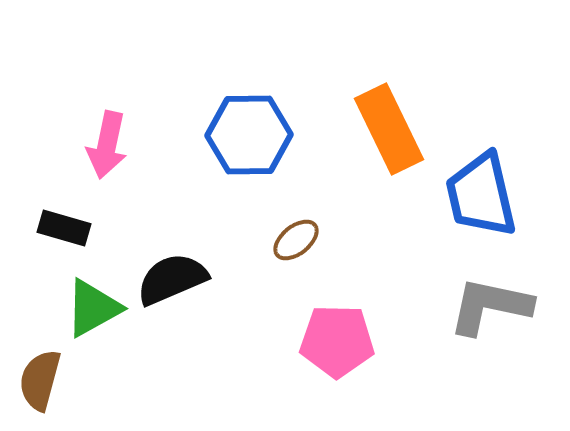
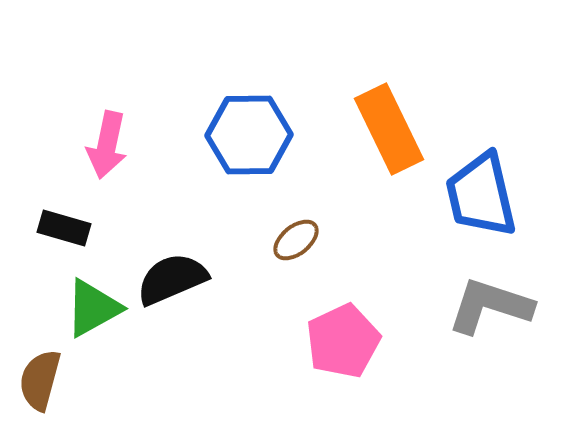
gray L-shape: rotated 6 degrees clockwise
pink pentagon: moved 6 px right; rotated 26 degrees counterclockwise
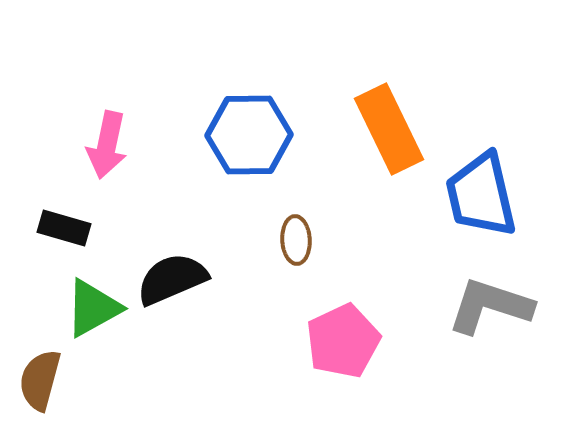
brown ellipse: rotated 54 degrees counterclockwise
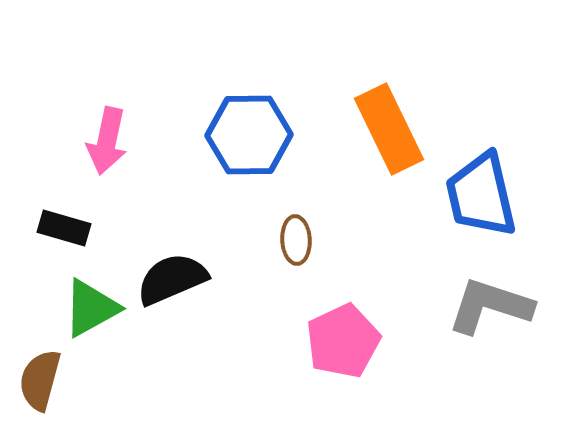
pink arrow: moved 4 px up
green triangle: moved 2 px left
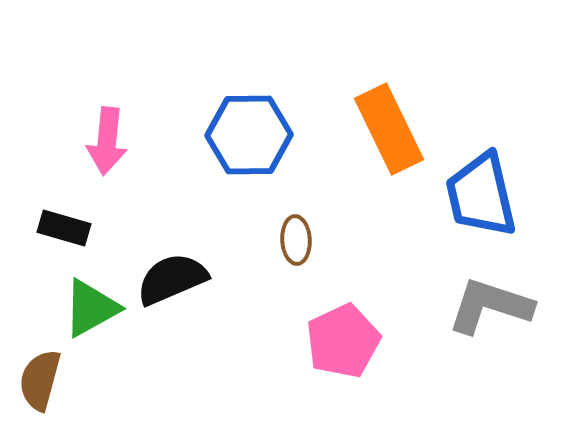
pink arrow: rotated 6 degrees counterclockwise
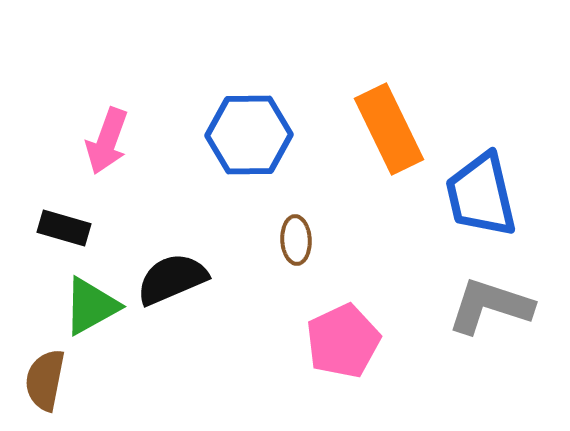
pink arrow: rotated 14 degrees clockwise
green triangle: moved 2 px up
brown semicircle: moved 5 px right; rotated 4 degrees counterclockwise
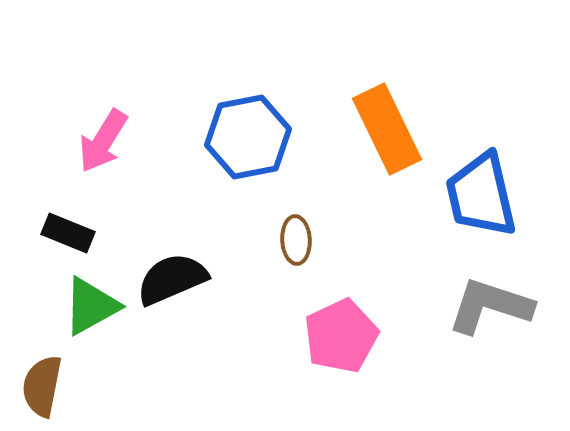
orange rectangle: moved 2 px left
blue hexagon: moved 1 px left, 2 px down; rotated 10 degrees counterclockwise
pink arrow: moved 4 px left; rotated 12 degrees clockwise
black rectangle: moved 4 px right, 5 px down; rotated 6 degrees clockwise
pink pentagon: moved 2 px left, 5 px up
brown semicircle: moved 3 px left, 6 px down
